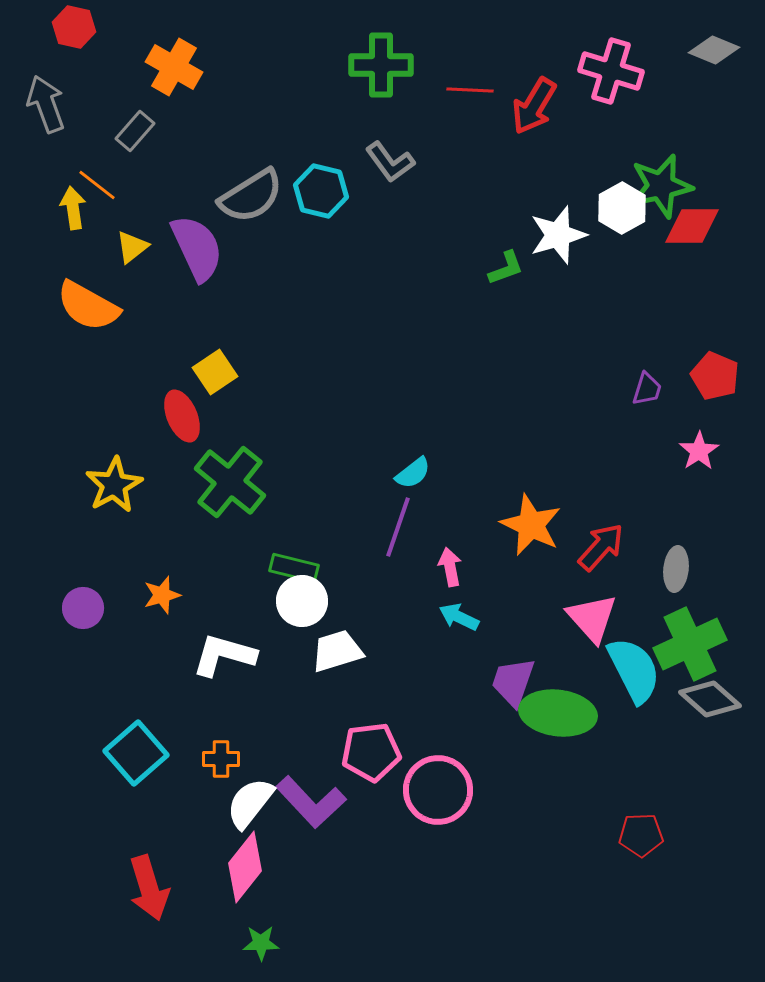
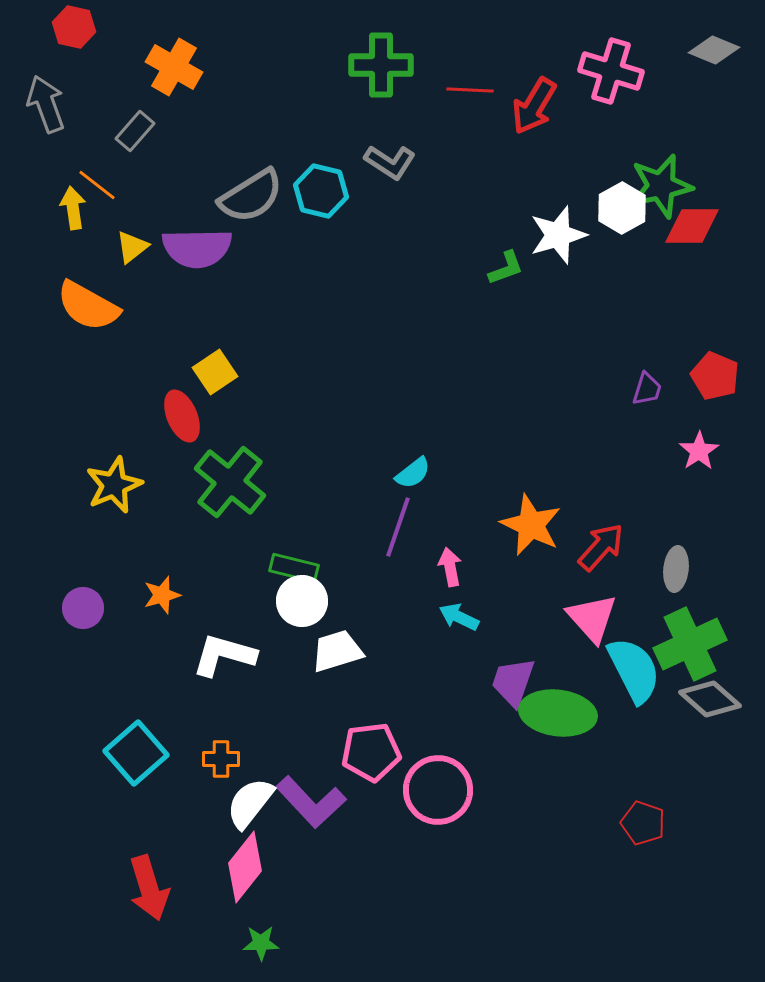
gray L-shape at (390, 162): rotated 21 degrees counterclockwise
purple semicircle at (197, 248): rotated 114 degrees clockwise
yellow star at (114, 485): rotated 6 degrees clockwise
red pentagon at (641, 835): moved 2 px right, 12 px up; rotated 21 degrees clockwise
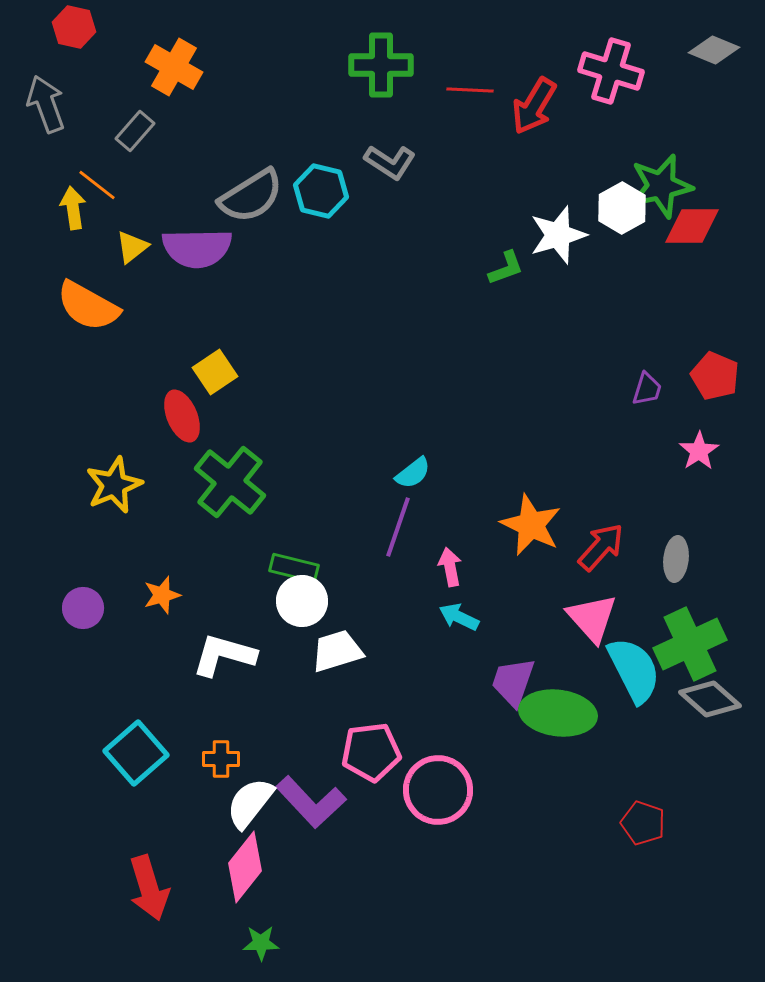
gray ellipse at (676, 569): moved 10 px up
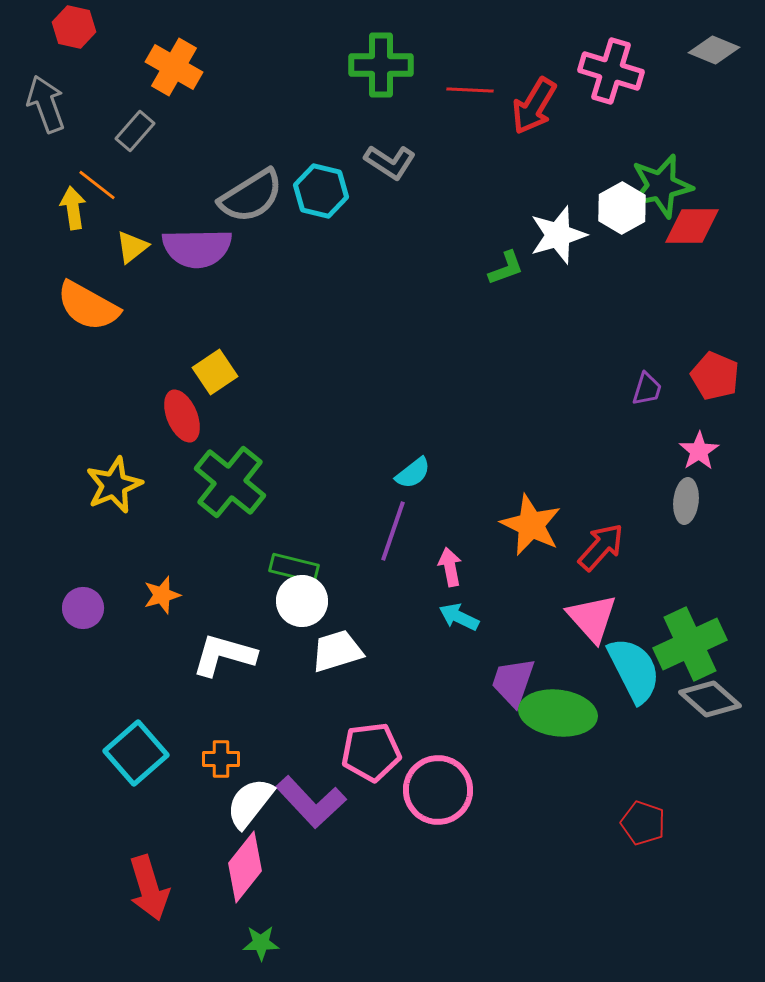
purple line at (398, 527): moved 5 px left, 4 px down
gray ellipse at (676, 559): moved 10 px right, 58 px up
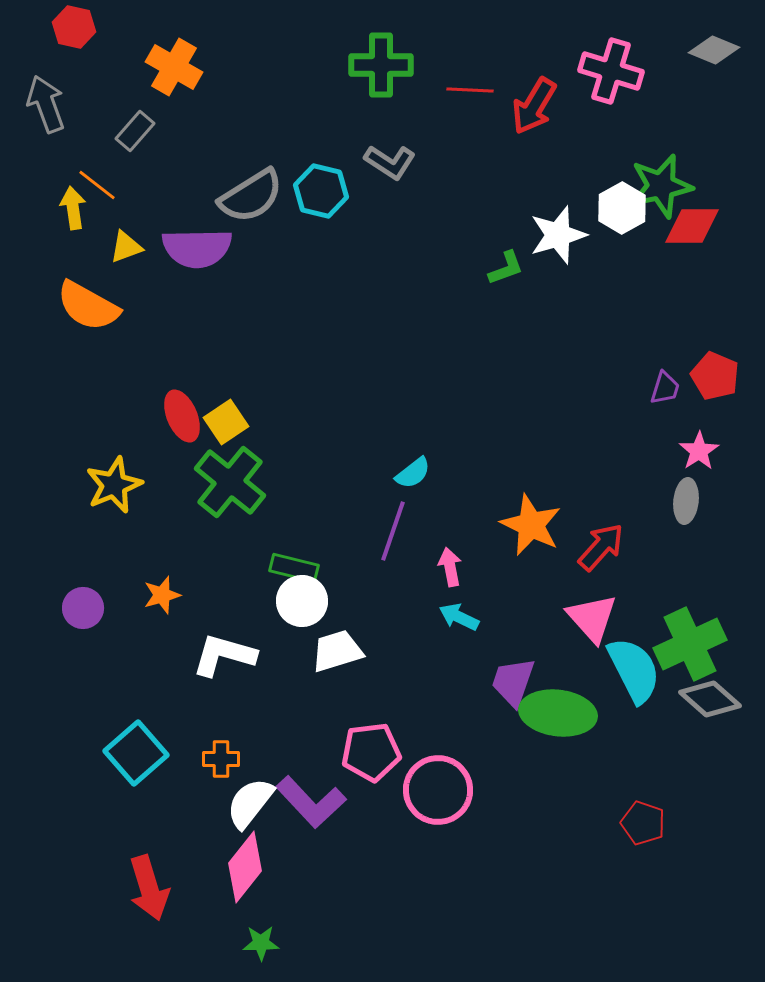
yellow triangle at (132, 247): moved 6 px left; rotated 18 degrees clockwise
yellow square at (215, 372): moved 11 px right, 50 px down
purple trapezoid at (647, 389): moved 18 px right, 1 px up
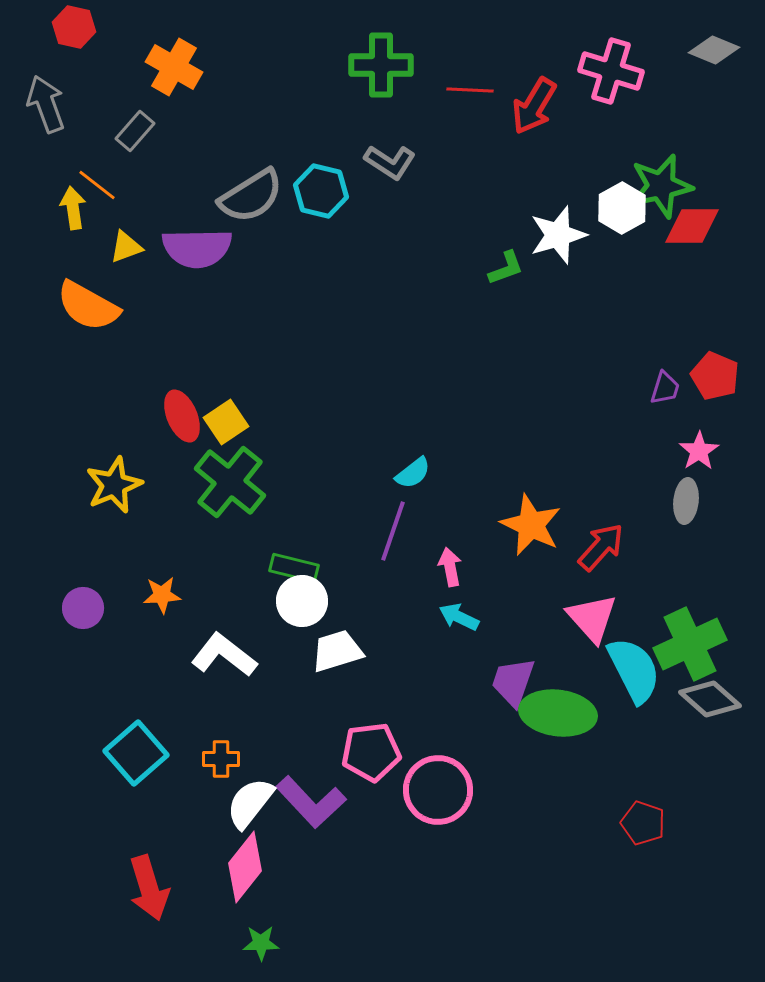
orange star at (162, 595): rotated 12 degrees clockwise
white L-shape at (224, 655): rotated 22 degrees clockwise
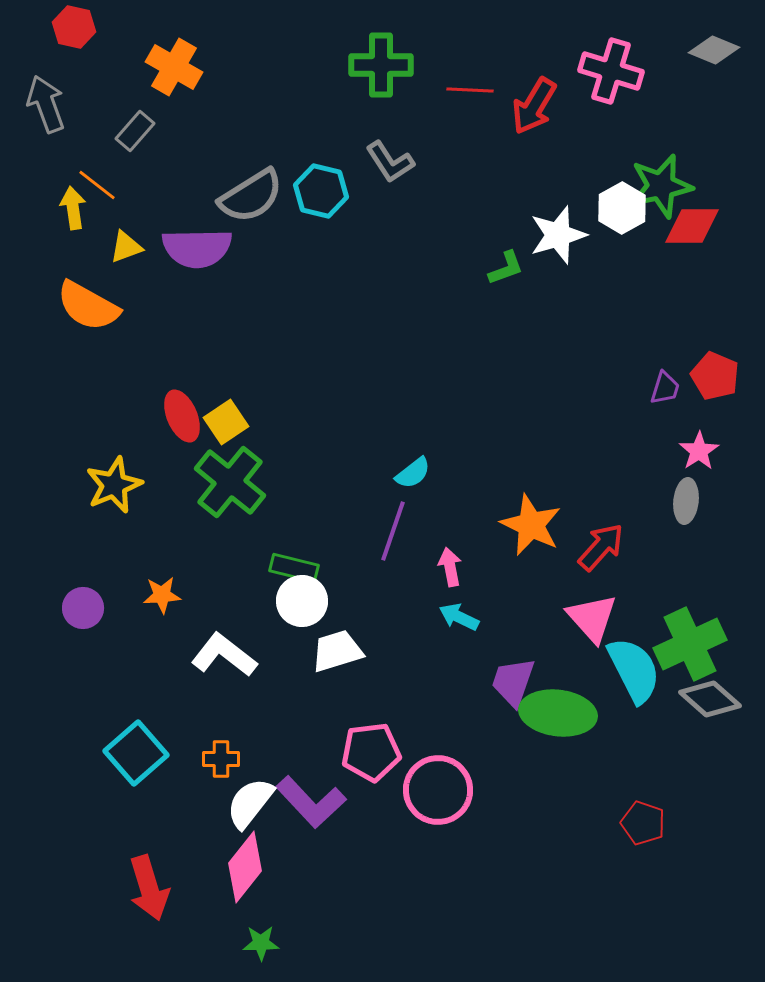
gray L-shape at (390, 162): rotated 24 degrees clockwise
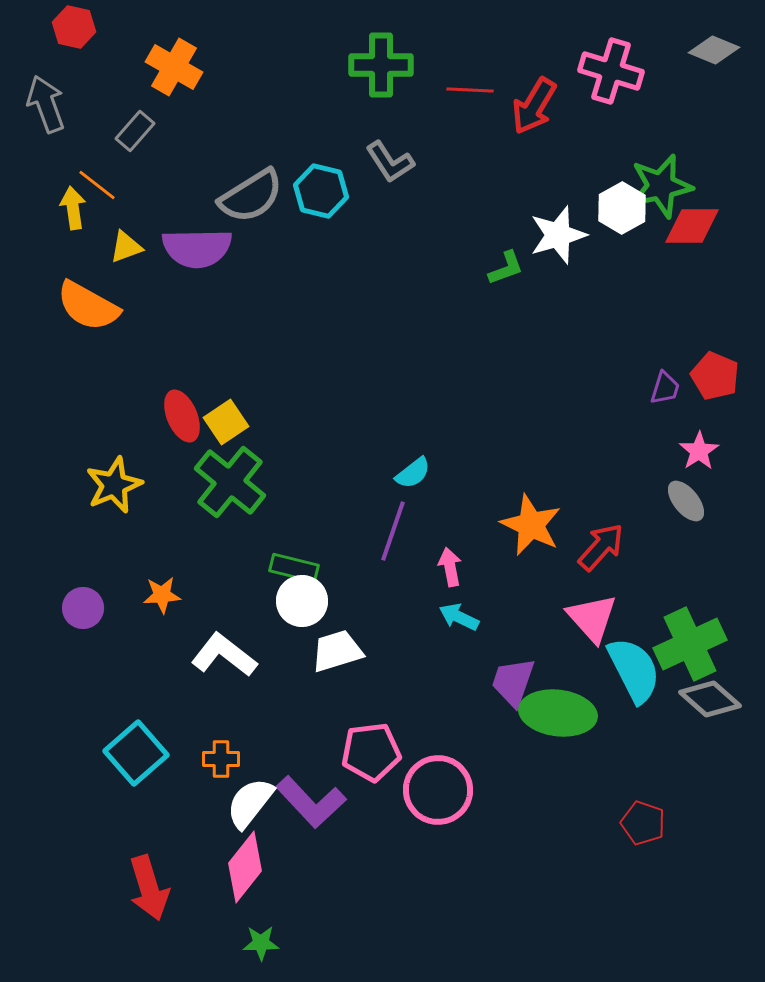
gray ellipse at (686, 501): rotated 45 degrees counterclockwise
